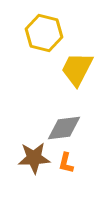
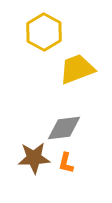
yellow hexagon: moved 1 px up; rotated 15 degrees clockwise
yellow trapezoid: rotated 42 degrees clockwise
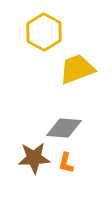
gray diamond: rotated 12 degrees clockwise
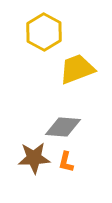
gray diamond: moved 1 px left, 1 px up
orange L-shape: moved 1 px up
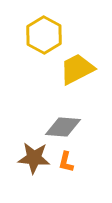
yellow hexagon: moved 3 px down
yellow trapezoid: rotated 6 degrees counterclockwise
brown star: rotated 8 degrees clockwise
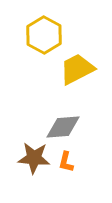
gray diamond: rotated 9 degrees counterclockwise
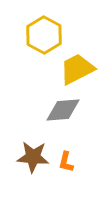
gray diamond: moved 17 px up
brown star: moved 1 px left, 1 px up
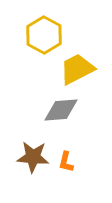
gray diamond: moved 2 px left
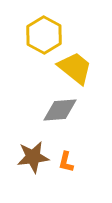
yellow trapezoid: moved 2 px left, 1 px up; rotated 66 degrees clockwise
gray diamond: moved 1 px left
brown star: rotated 12 degrees counterclockwise
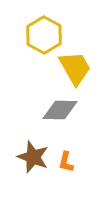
yellow trapezoid: rotated 21 degrees clockwise
gray diamond: rotated 6 degrees clockwise
brown star: rotated 28 degrees clockwise
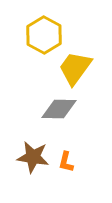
yellow trapezoid: rotated 114 degrees counterclockwise
gray diamond: moved 1 px left, 1 px up
brown star: rotated 12 degrees counterclockwise
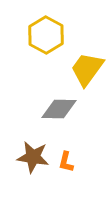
yellow hexagon: moved 2 px right
yellow trapezoid: moved 12 px right, 1 px down
